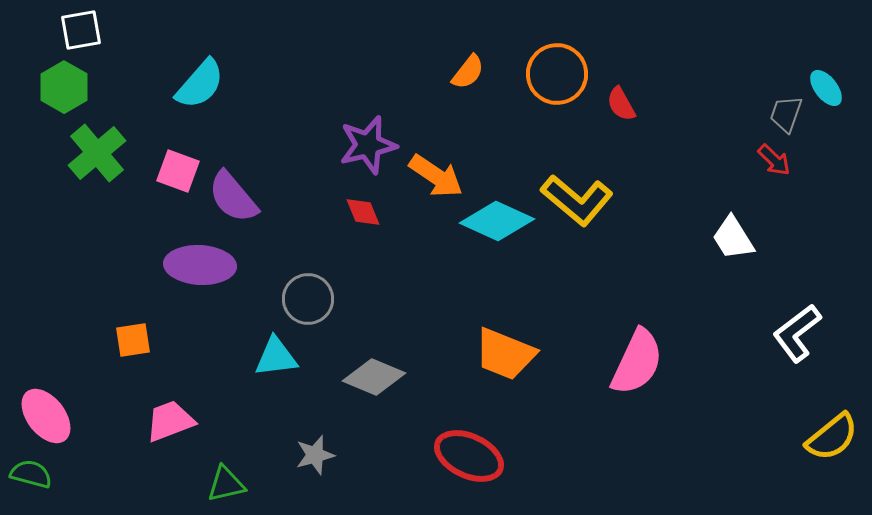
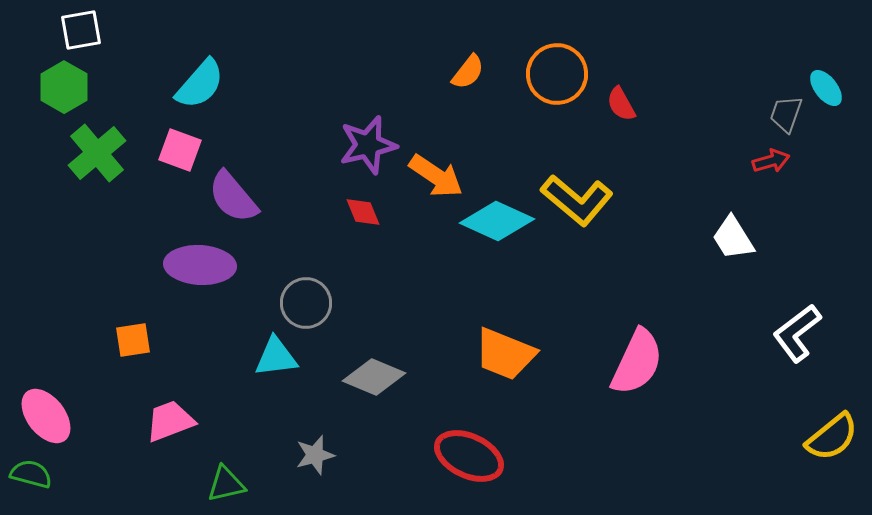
red arrow: moved 3 px left, 1 px down; rotated 60 degrees counterclockwise
pink square: moved 2 px right, 21 px up
gray circle: moved 2 px left, 4 px down
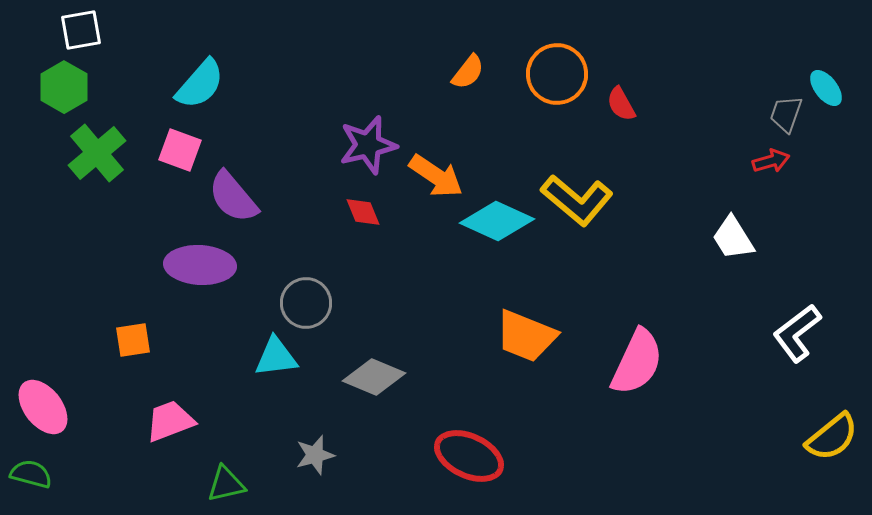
orange trapezoid: moved 21 px right, 18 px up
pink ellipse: moved 3 px left, 9 px up
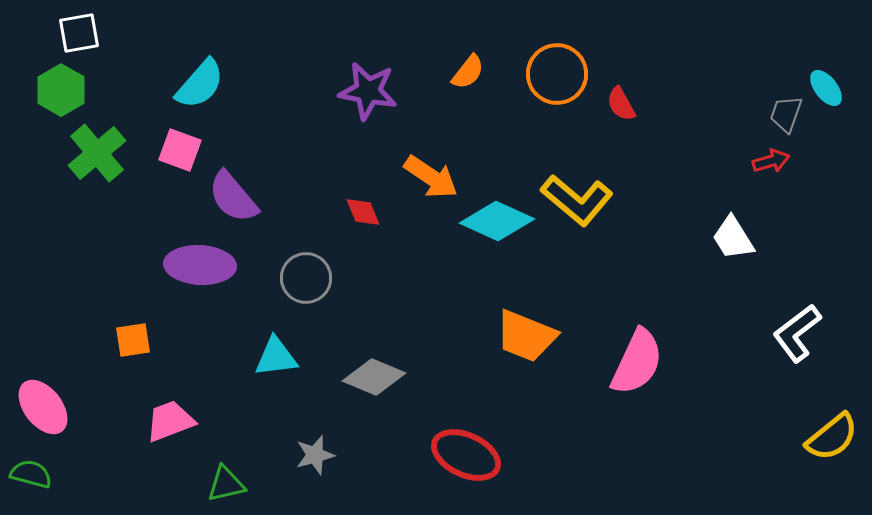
white square: moved 2 px left, 3 px down
green hexagon: moved 3 px left, 3 px down
purple star: moved 54 px up; rotated 24 degrees clockwise
orange arrow: moved 5 px left, 1 px down
gray circle: moved 25 px up
red ellipse: moved 3 px left, 1 px up
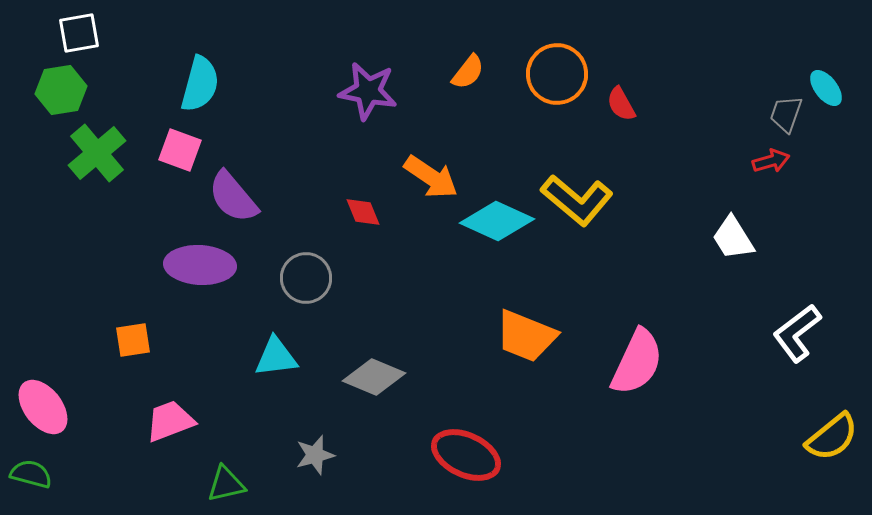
cyan semicircle: rotated 26 degrees counterclockwise
green hexagon: rotated 21 degrees clockwise
